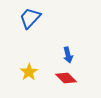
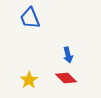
blue trapezoid: rotated 65 degrees counterclockwise
yellow star: moved 8 px down
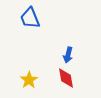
blue arrow: rotated 28 degrees clockwise
red diamond: rotated 35 degrees clockwise
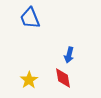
blue arrow: moved 1 px right
red diamond: moved 3 px left
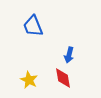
blue trapezoid: moved 3 px right, 8 px down
yellow star: rotated 12 degrees counterclockwise
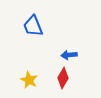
blue arrow: rotated 70 degrees clockwise
red diamond: rotated 40 degrees clockwise
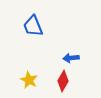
blue arrow: moved 2 px right, 3 px down
red diamond: moved 3 px down
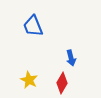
blue arrow: rotated 98 degrees counterclockwise
red diamond: moved 1 px left, 2 px down
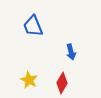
blue arrow: moved 6 px up
